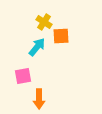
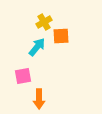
yellow cross: rotated 28 degrees clockwise
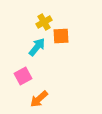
pink square: rotated 18 degrees counterclockwise
orange arrow: rotated 48 degrees clockwise
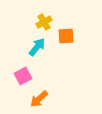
orange square: moved 5 px right
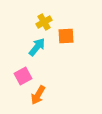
orange arrow: moved 1 px left, 4 px up; rotated 18 degrees counterclockwise
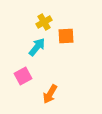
orange arrow: moved 12 px right, 1 px up
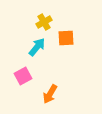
orange square: moved 2 px down
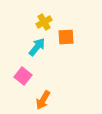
orange square: moved 1 px up
pink square: rotated 24 degrees counterclockwise
orange arrow: moved 7 px left, 6 px down
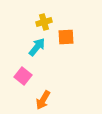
yellow cross: rotated 14 degrees clockwise
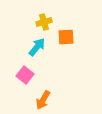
pink square: moved 2 px right, 1 px up
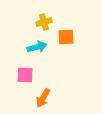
cyan arrow: rotated 36 degrees clockwise
pink square: rotated 36 degrees counterclockwise
orange arrow: moved 2 px up
